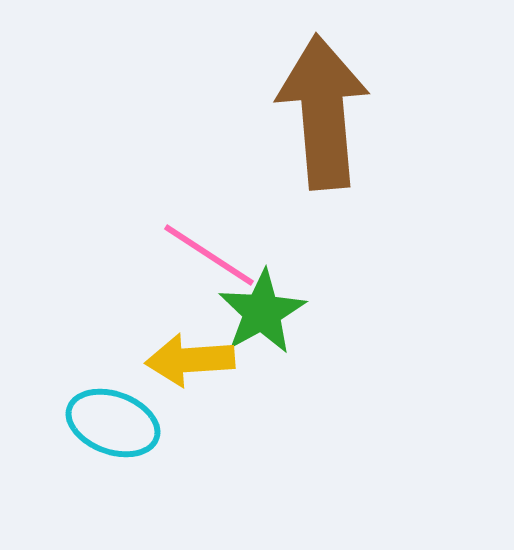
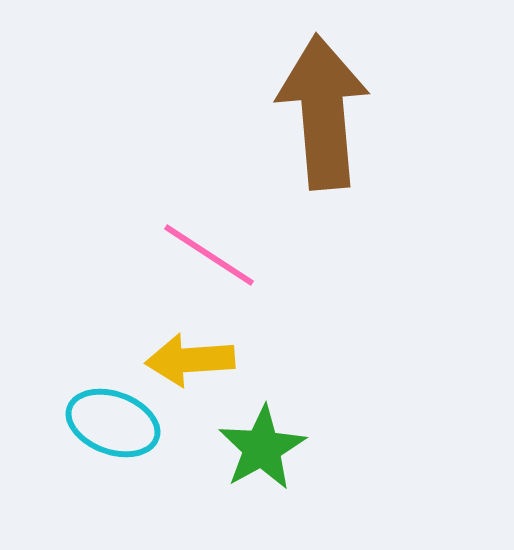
green star: moved 136 px down
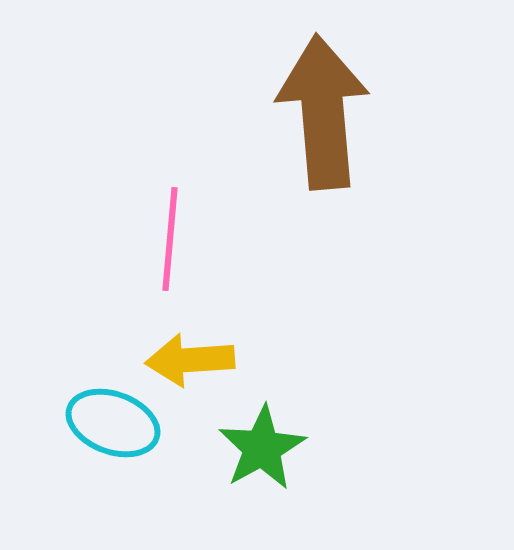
pink line: moved 39 px left, 16 px up; rotated 62 degrees clockwise
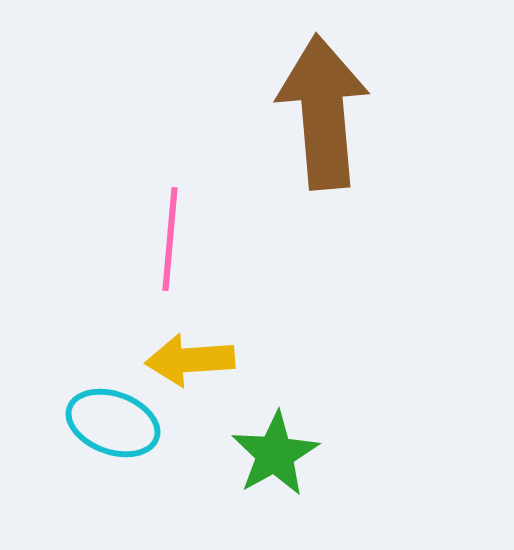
green star: moved 13 px right, 6 px down
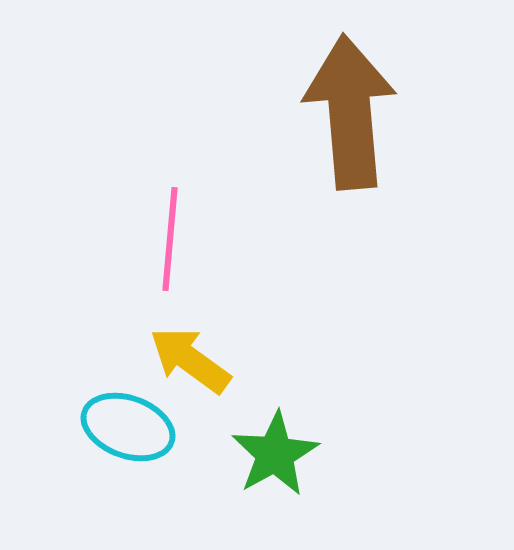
brown arrow: moved 27 px right
yellow arrow: rotated 40 degrees clockwise
cyan ellipse: moved 15 px right, 4 px down
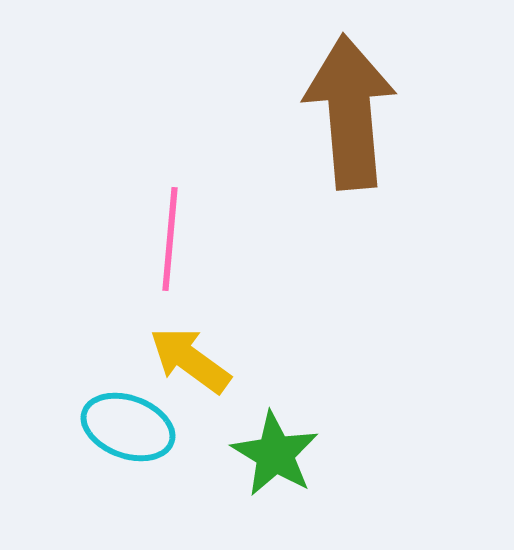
green star: rotated 12 degrees counterclockwise
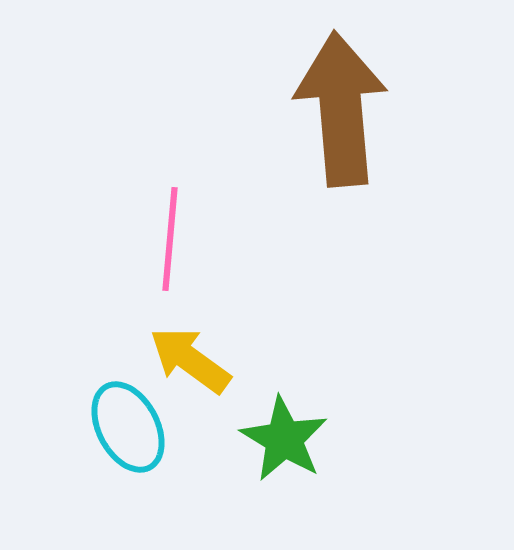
brown arrow: moved 9 px left, 3 px up
cyan ellipse: rotated 42 degrees clockwise
green star: moved 9 px right, 15 px up
